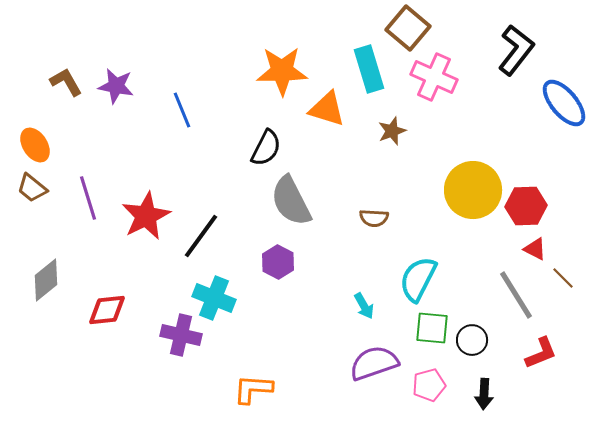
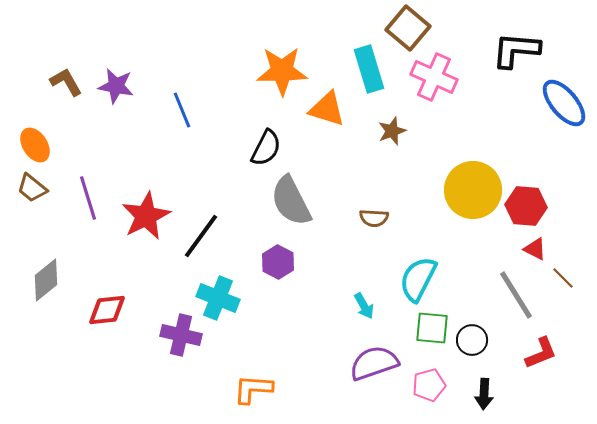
black L-shape: rotated 123 degrees counterclockwise
red hexagon: rotated 6 degrees clockwise
cyan cross: moved 4 px right
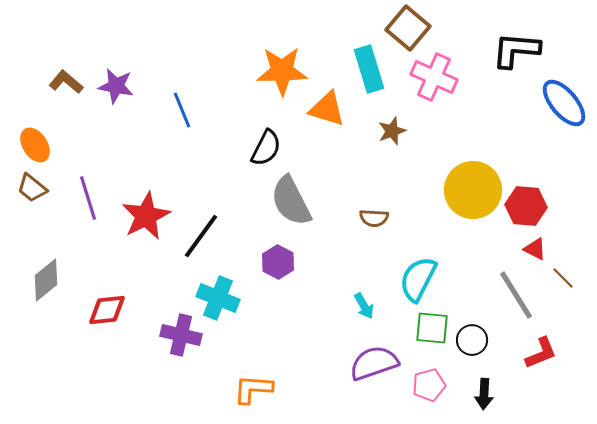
brown L-shape: rotated 20 degrees counterclockwise
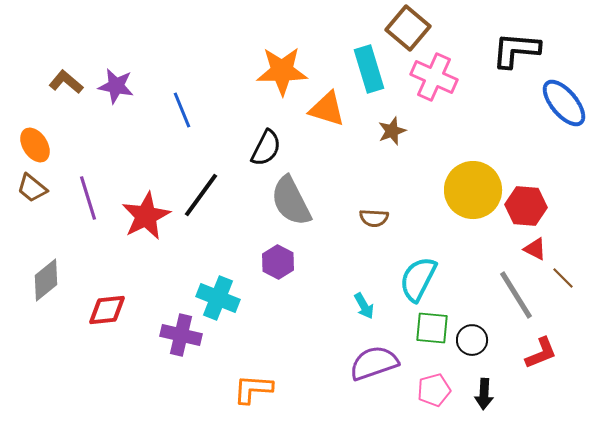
black line: moved 41 px up
pink pentagon: moved 5 px right, 5 px down
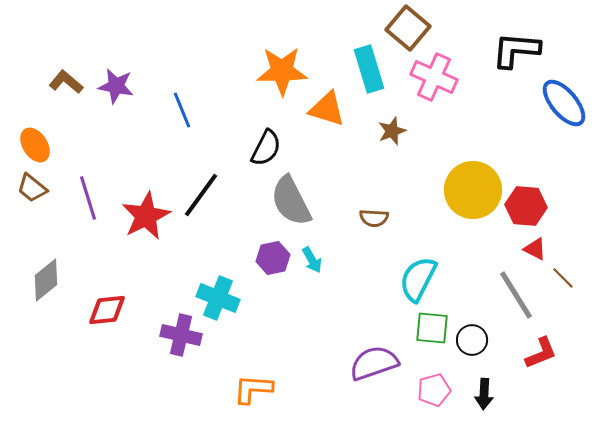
purple hexagon: moved 5 px left, 4 px up; rotated 20 degrees clockwise
cyan arrow: moved 52 px left, 46 px up
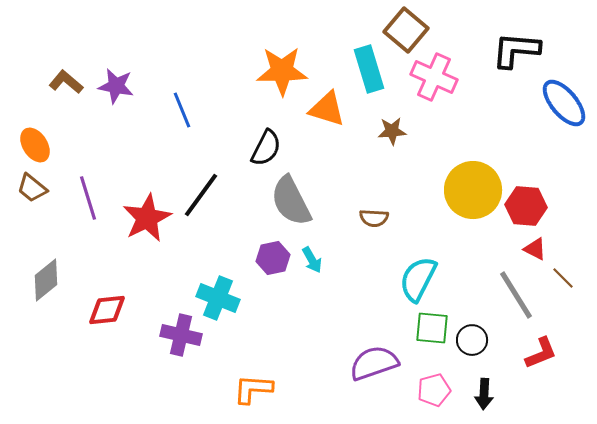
brown square: moved 2 px left, 2 px down
brown star: rotated 16 degrees clockwise
red star: moved 1 px right, 2 px down
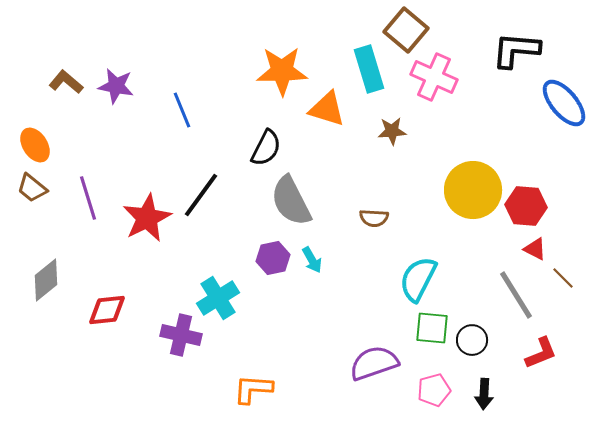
cyan cross: rotated 36 degrees clockwise
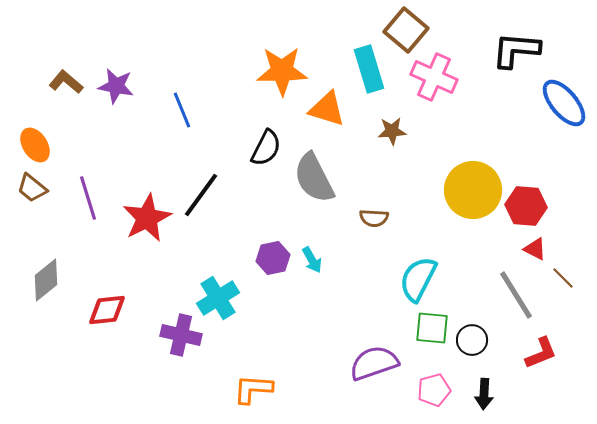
gray semicircle: moved 23 px right, 23 px up
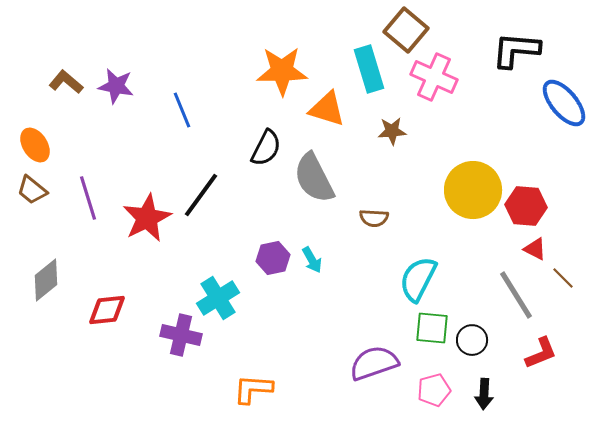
brown trapezoid: moved 2 px down
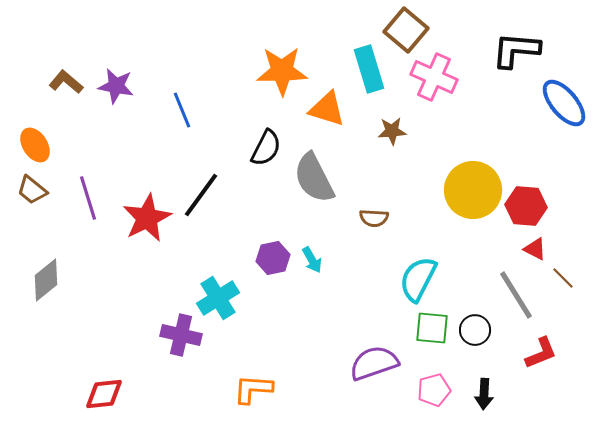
red diamond: moved 3 px left, 84 px down
black circle: moved 3 px right, 10 px up
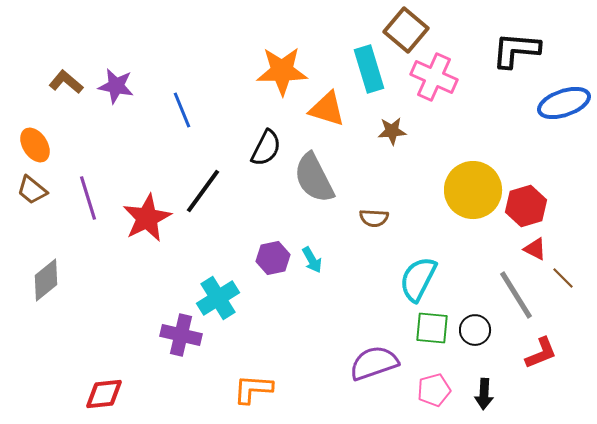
blue ellipse: rotated 69 degrees counterclockwise
black line: moved 2 px right, 4 px up
red hexagon: rotated 21 degrees counterclockwise
